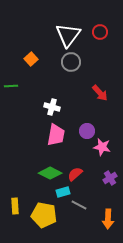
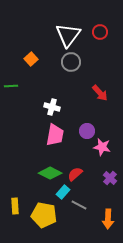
pink trapezoid: moved 1 px left
purple cross: rotated 16 degrees counterclockwise
cyan rectangle: rotated 32 degrees counterclockwise
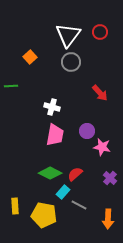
orange square: moved 1 px left, 2 px up
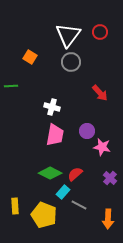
orange square: rotated 16 degrees counterclockwise
yellow pentagon: rotated 10 degrees clockwise
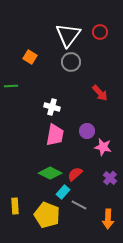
pink star: moved 1 px right
yellow pentagon: moved 3 px right
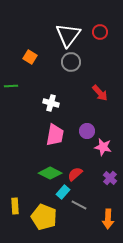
white cross: moved 1 px left, 4 px up
yellow pentagon: moved 3 px left, 2 px down
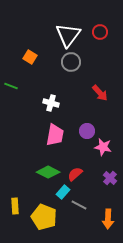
green line: rotated 24 degrees clockwise
green diamond: moved 2 px left, 1 px up
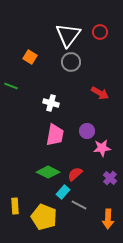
red arrow: rotated 18 degrees counterclockwise
pink star: moved 1 px left, 1 px down; rotated 18 degrees counterclockwise
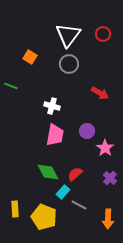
red circle: moved 3 px right, 2 px down
gray circle: moved 2 px left, 2 px down
white cross: moved 1 px right, 3 px down
pink star: moved 3 px right; rotated 30 degrees counterclockwise
green diamond: rotated 35 degrees clockwise
yellow rectangle: moved 3 px down
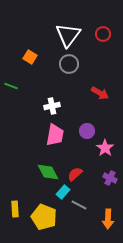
white cross: rotated 28 degrees counterclockwise
purple cross: rotated 16 degrees counterclockwise
